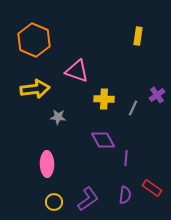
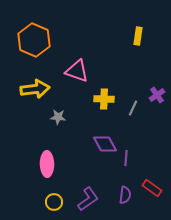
purple diamond: moved 2 px right, 4 px down
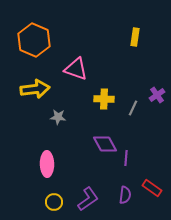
yellow rectangle: moved 3 px left, 1 px down
pink triangle: moved 1 px left, 2 px up
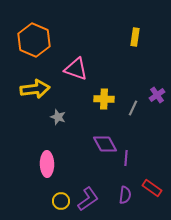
gray star: rotated 14 degrees clockwise
yellow circle: moved 7 px right, 1 px up
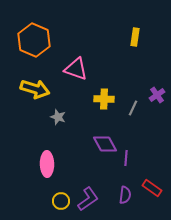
yellow arrow: rotated 24 degrees clockwise
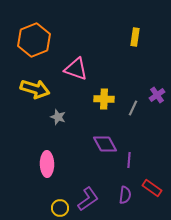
orange hexagon: rotated 16 degrees clockwise
purple line: moved 3 px right, 2 px down
yellow circle: moved 1 px left, 7 px down
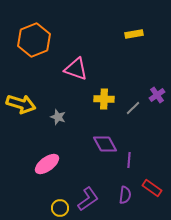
yellow rectangle: moved 1 px left, 3 px up; rotated 72 degrees clockwise
yellow arrow: moved 14 px left, 15 px down
gray line: rotated 21 degrees clockwise
pink ellipse: rotated 55 degrees clockwise
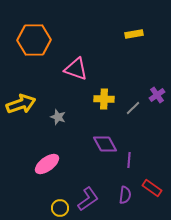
orange hexagon: rotated 20 degrees clockwise
yellow arrow: rotated 36 degrees counterclockwise
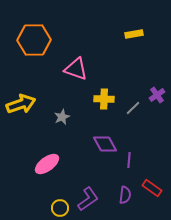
gray star: moved 4 px right; rotated 28 degrees clockwise
